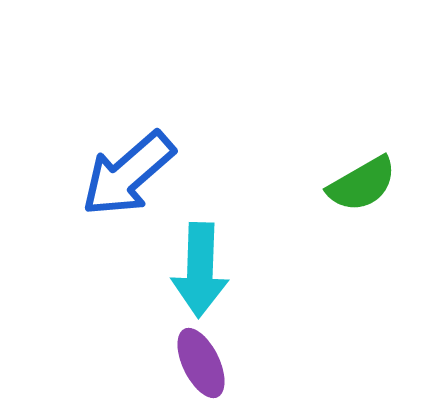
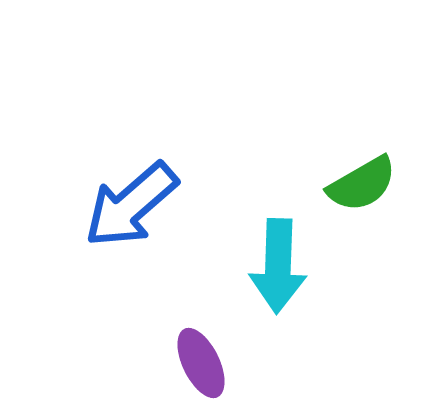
blue arrow: moved 3 px right, 31 px down
cyan arrow: moved 78 px right, 4 px up
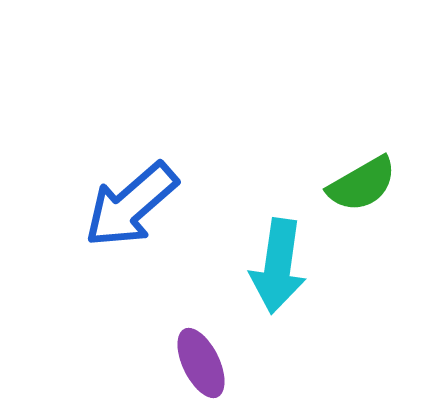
cyan arrow: rotated 6 degrees clockwise
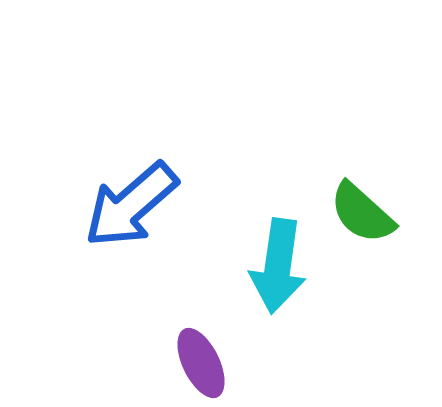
green semicircle: moved 29 px down; rotated 72 degrees clockwise
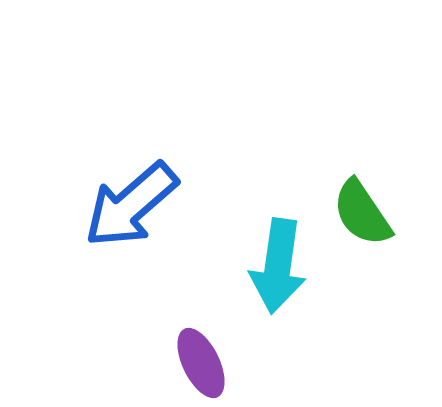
green semicircle: rotated 14 degrees clockwise
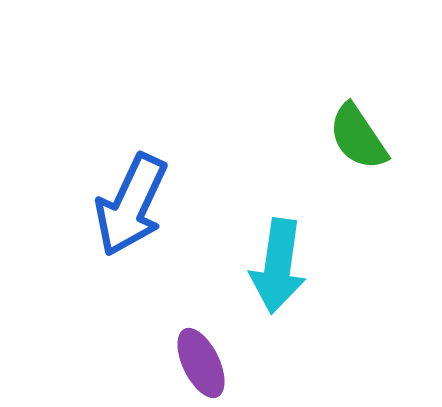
blue arrow: rotated 24 degrees counterclockwise
green semicircle: moved 4 px left, 76 px up
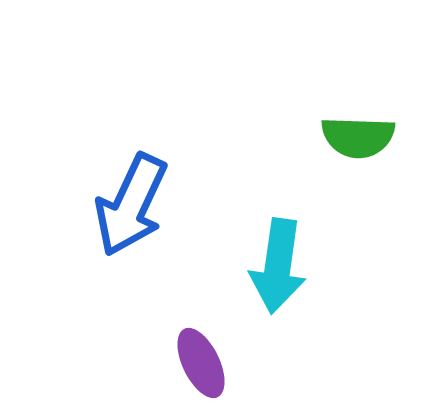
green semicircle: rotated 54 degrees counterclockwise
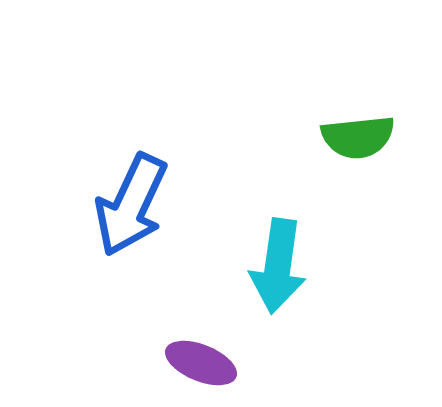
green semicircle: rotated 8 degrees counterclockwise
purple ellipse: rotated 42 degrees counterclockwise
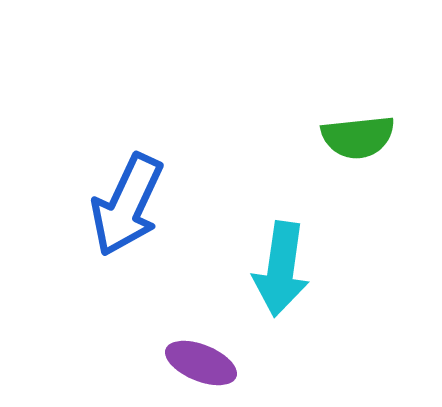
blue arrow: moved 4 px left
cyan arrow: moved 3 px right, 3 px down
